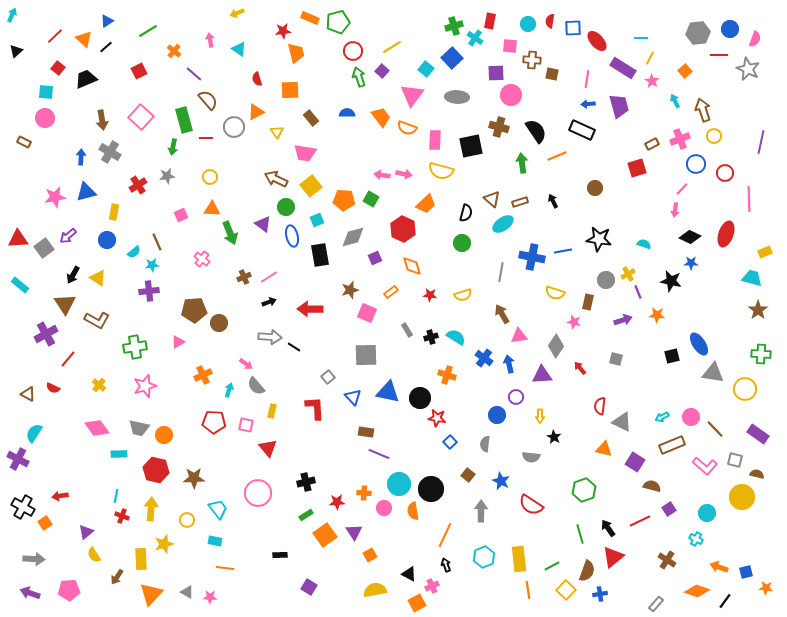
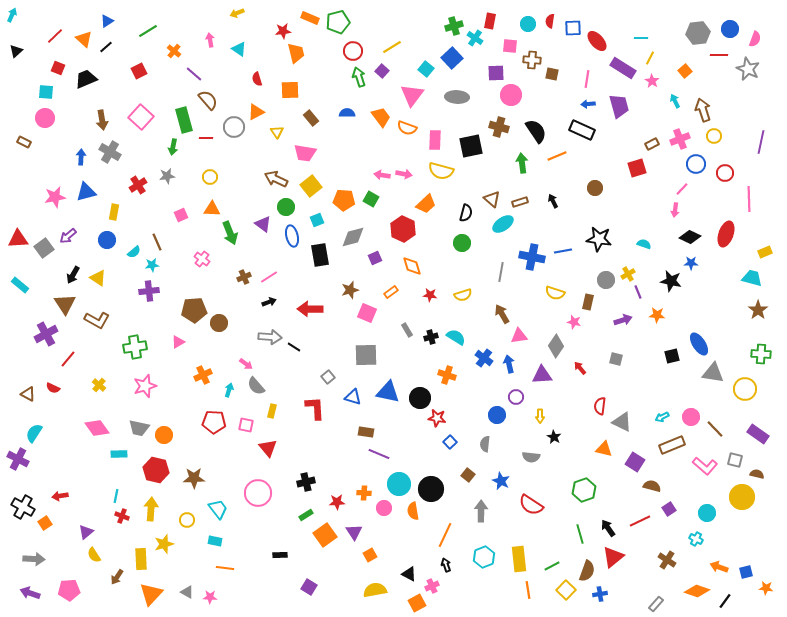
red square at (58, 68): rotated 16 degrees counterclockwise
blue triangle at (353, 397): rotated 30 degrees counterclockwise
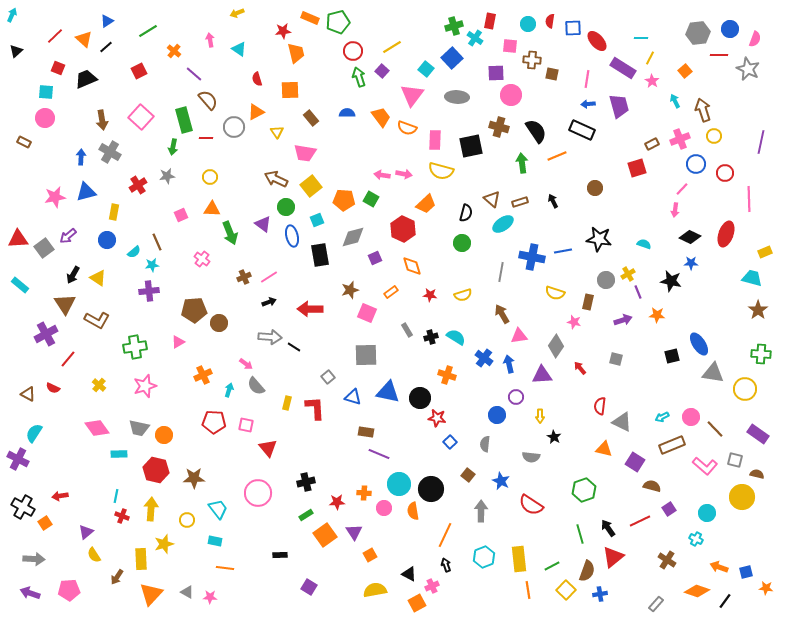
yellow rectangle at (272, 411): moved 15 px right, 8 px up
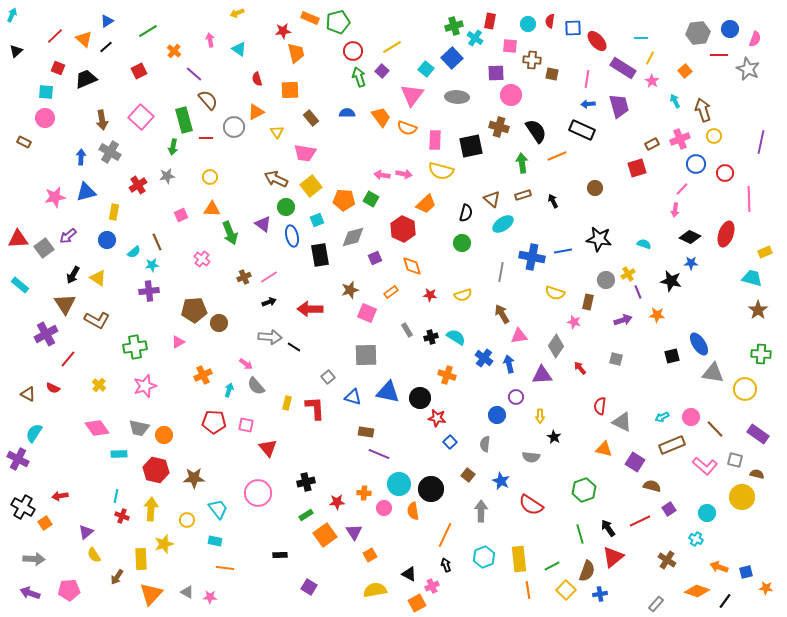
brown rectangle at (520, 202): moved 3 px right, 7 px up
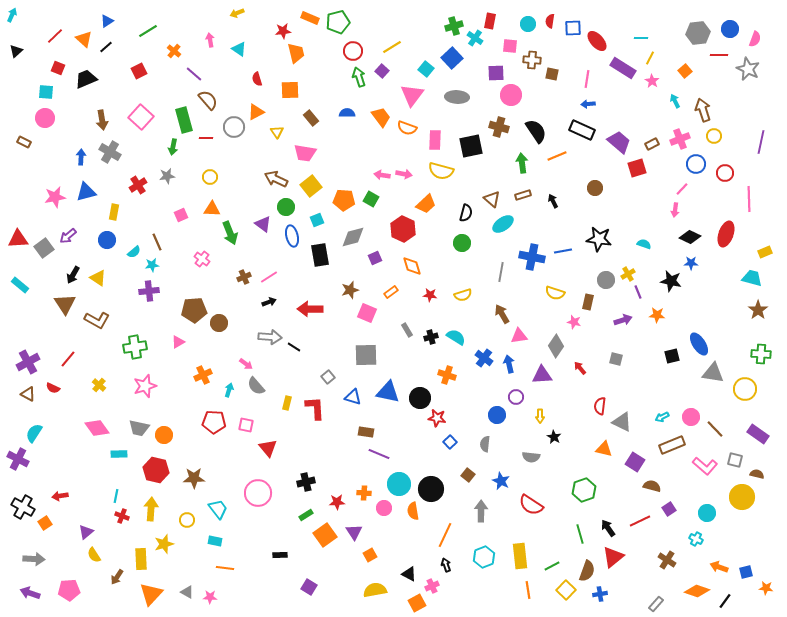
purple trapezoid at (619, 106): moved 36 px down; rotated 35 degrees counterclockwise
purple cross at (46, 334): moved 18 px left, 28 px down
yellow rectangle at (519, 559): moved 1 px right, 3 px up
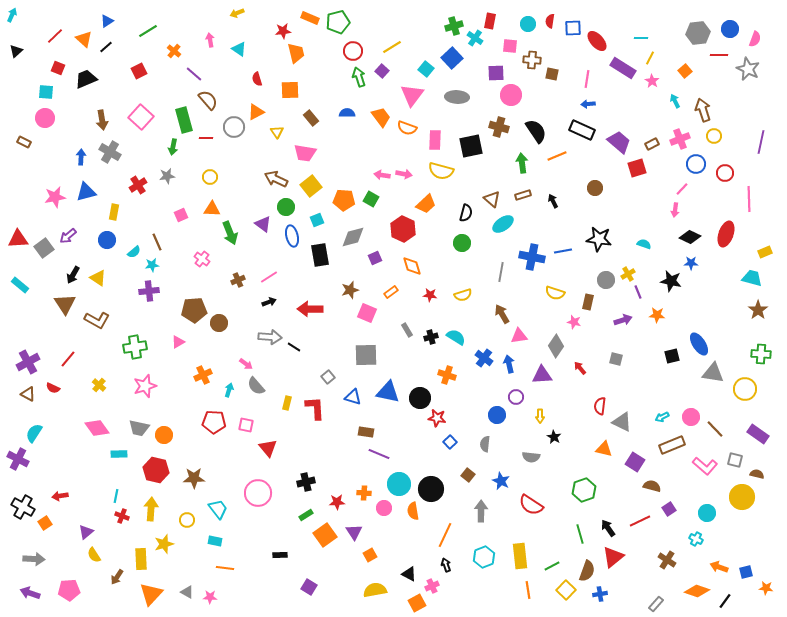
brown cross at (244, 277): moved 6 px left, 3 px down
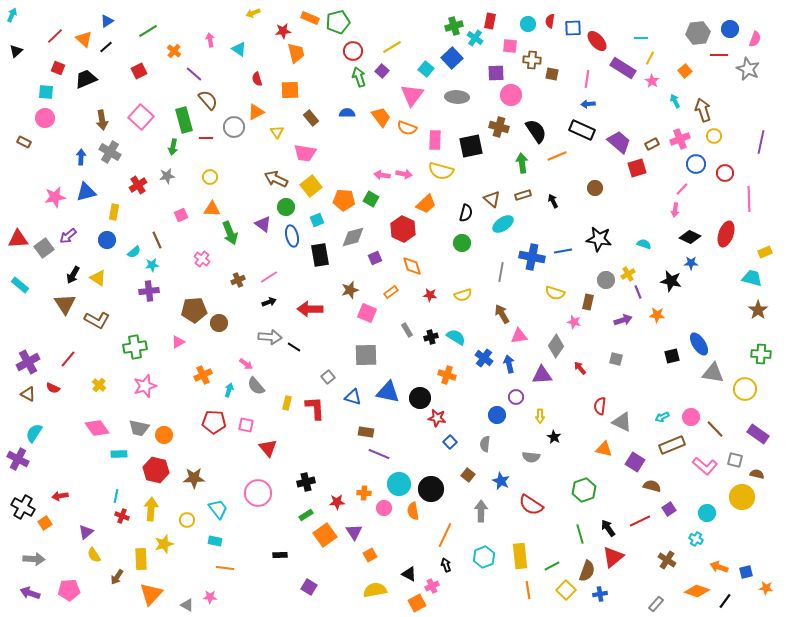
yellow arrow at (237, 13): moved 16 px right
brown line at (157, 242): moved 2 px up
gray triangle at (187, 592): moved 13 px down
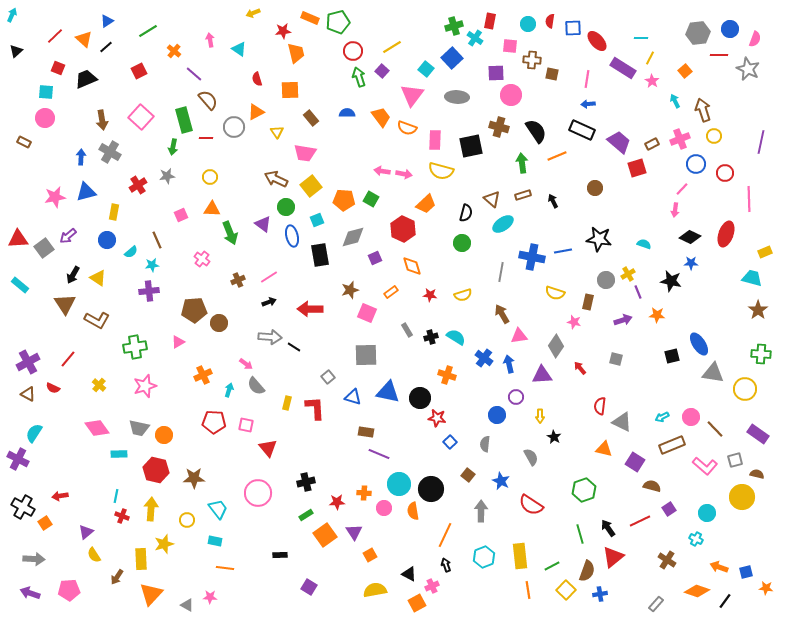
pink arrow at (382, 175): moved 4 px up
cyan semicircle at (134, 252): moved 3 px left
gray semicircle at (531, 457): rotated 126 degrees counterclockwise
gray square at (735, 460): rotated 28 degrees counterclockwise
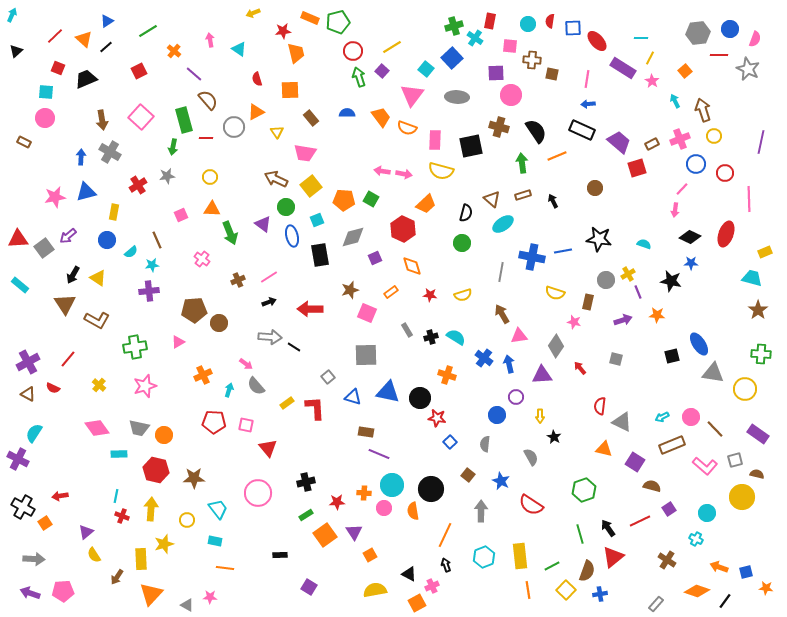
yellow rectangle at (287, 403): rotated 40 degrees clockwise
cyan circle at (399, 484): moved 7 px left, 1 px down
pink pentagon at (69, 590): moved 6 px left, 1 px down
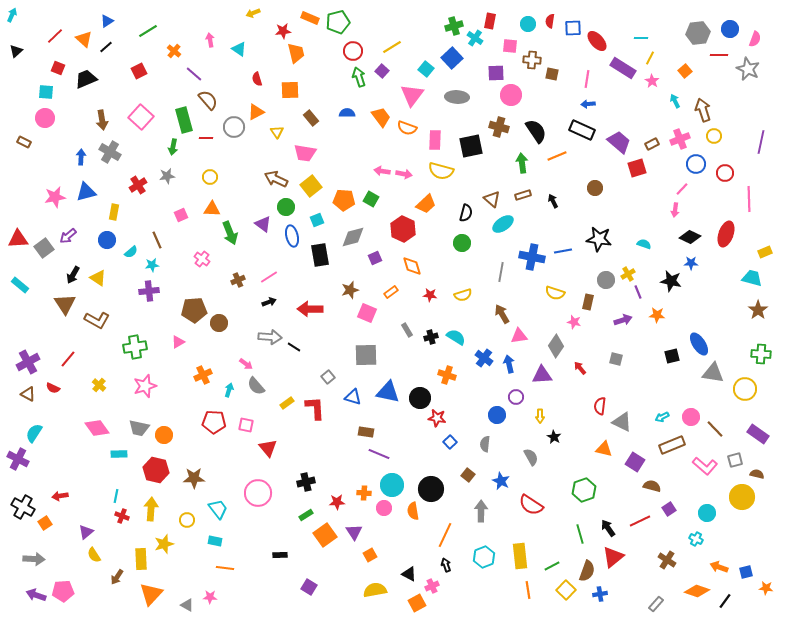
purple arrow at (30, 593): moved 6 px right, 2 px down
